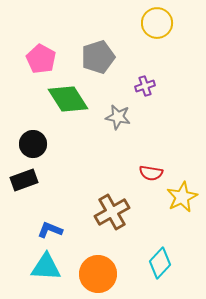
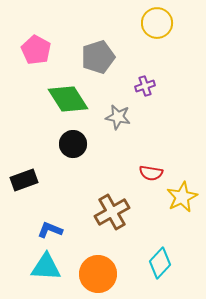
pink pentagon: moved 5 px left, 9 px up
black circle: moved 40 px right
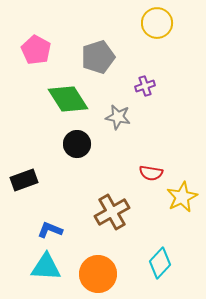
black circle: moved 4 px right
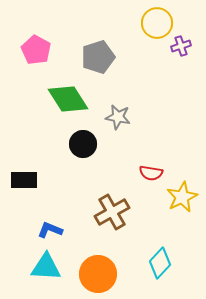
purple cross: moved 36 px right, 40 px up
black circle: moved 6 px right
black rectangle: rotated 20 degrees clockwise
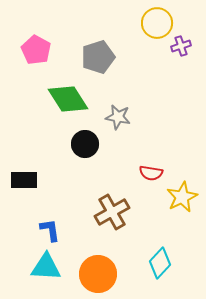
black circle: moved 2 px right
blue L-shape: rotated 60 degrees clockwise
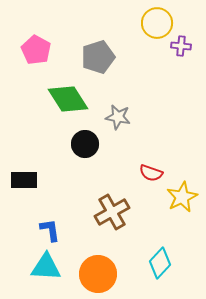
purple cross: rotated 24 degrees clockwise
red semicircle: rotated 10 degrees clockwise
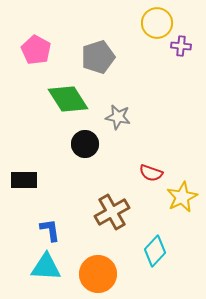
cyan diamond: moved 5 px left, 12 px up
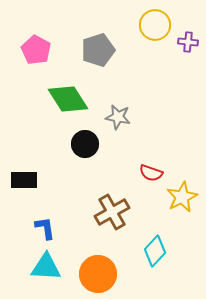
yellow circle: moved 2 px left, 2 px down
purple cross: moved 7 px right, 4 px up
gray pentagon: moved 7 px up
blue L-shape: moved 5 px left, 2 px up
